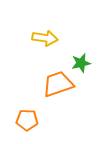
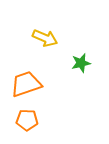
yellow arrow: rotated 15 degrees clockwise
orange trapezoid: moved 32 px left
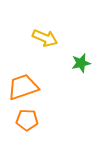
orange trapezoid: moved 3 px left, 3 px down
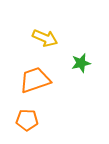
orange trapezoid: moved 12 px right, 7 px up
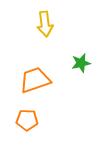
yellow arrow: moved 14 px up; rotated 60 degrees clockwise
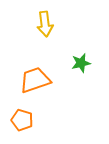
orange pentagon: moved 5 px left; rotated 15 degrees clockwise
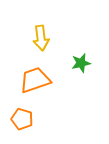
yellow arrow: moved 4 px left, 14 px down
orange pentagon: moved 1 px up
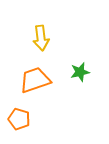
green star: moved 1 px left, 9 px down
orange pentagon: moved 3 px left
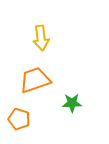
green star: moved 8 px left, 31 px down; rotated 12 degrees clockwise
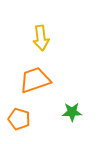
green star: moved 9 px down
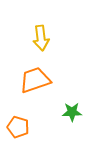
orange pentagon: moved 1 px left, 8 px down
